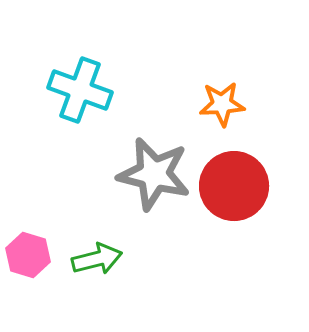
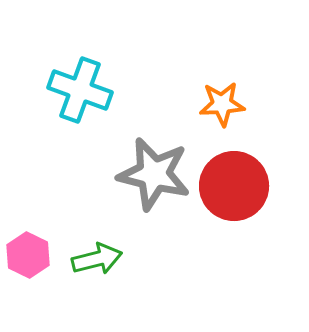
pink hexagon: rotated 9 degrees clockwise
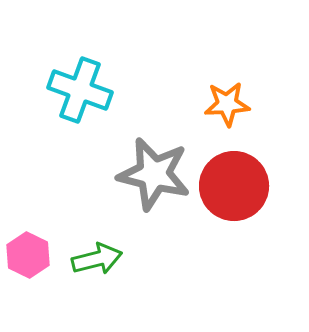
orange star: moved 5 px right
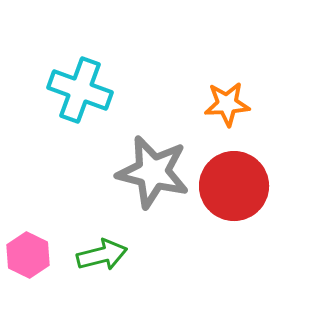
gray star: moved 1 px left, 2 px up
green arrow: moved 5 px right, 4 px up
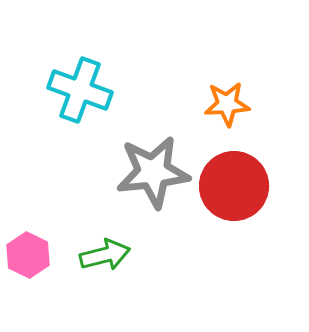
gray star: rotated 20 degrees counterclockwise
green arrow: moved 3 px right
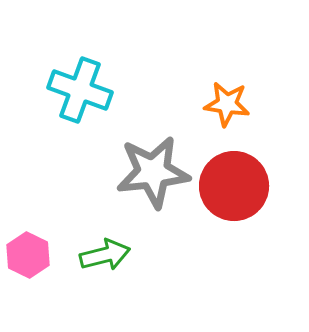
orange star: rotated 12 degrees clockwise
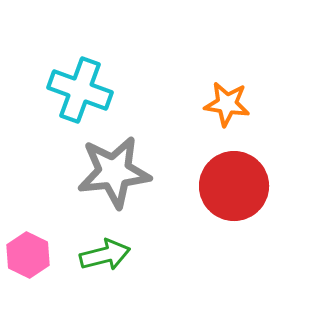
gray star: moved 39 px left
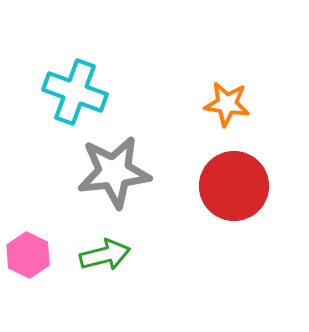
cyan cross: moved 5 px left, 2 px down
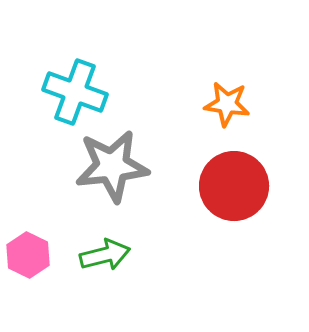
gray star: moved 2 px left, 6 px up
